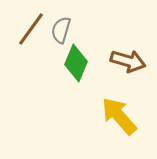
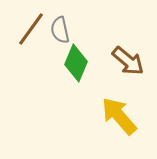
gray semicircle: moved 1 px left; rotated 28 degrees counterclockwise
brown arrow: rotated 24 degrees clockwise
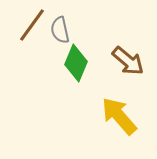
brown line: moved 1 px right, 4 px up
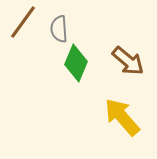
brown line: moved 9 px left, 3 px up
gray semicircle: moved 1 px left, 1 px up; rotated 8 degrees clockwise
yellow arrow: moved 3 px right, 1 px down
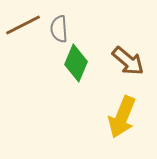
brown line: moved 3 px down; rotated 27 degrees clockwise
yellow arrow: rotated 117 degrees counterclockwise
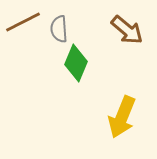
brown line: moved 3 px up
brown arrow: moved 1 px left, 31 px up
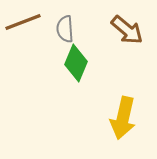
brown line: rotated 6 degrees clockwise
gray semicircle: moved 6 px right
yellow arrow: moved 1 px right, 1 px down; rotated 9 degrees counterclockwise
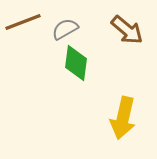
gray semicircle: rotated 64 degrees clockwise
green diamond: rotated 15 degrees counterclockwise
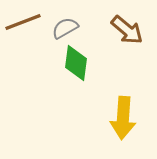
gray semicircle: moved 1 px up
yellow arrow: rotated 9 degrees counterclockwise
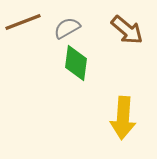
gray semicircle: moved 2 px right
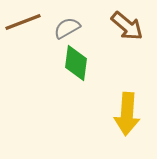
brown arrow: moved 4 px up
yellow arrow: moved 4 px right, 4 px up
